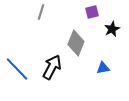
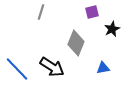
black arrow: rotated 95 degrees clockwise
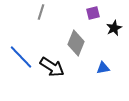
purple square: moved 1 px right, 1 px down
black star: moved 2 px right, 1 px up
blue line: moved 4 px right, 12 px up
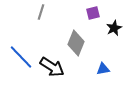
blue triangle: moved 1 px down
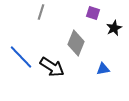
purple square: rotated 32 degrees clockwise
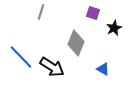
blue triangle: rotated 40 degrees clockwise
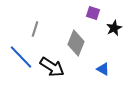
gray line: moved 6 px left, 17 px down
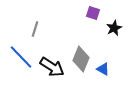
gray diamond: moved 5 px right, 16 px down
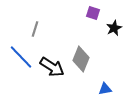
blue triangle: moved 2 px right, 20 px down; rotated 40 degrees counterclockwise
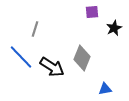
purple square: moved 1 px left, 1 px up; rotated 24 degrees counterclockwise
gray diamond: moved 1 px right, 1 px up
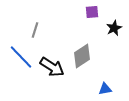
gray line: moved 1 px down
gray diamond: moved 2 px up; rotated 35 degrees clockwise
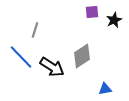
black star: moved 8 px up
